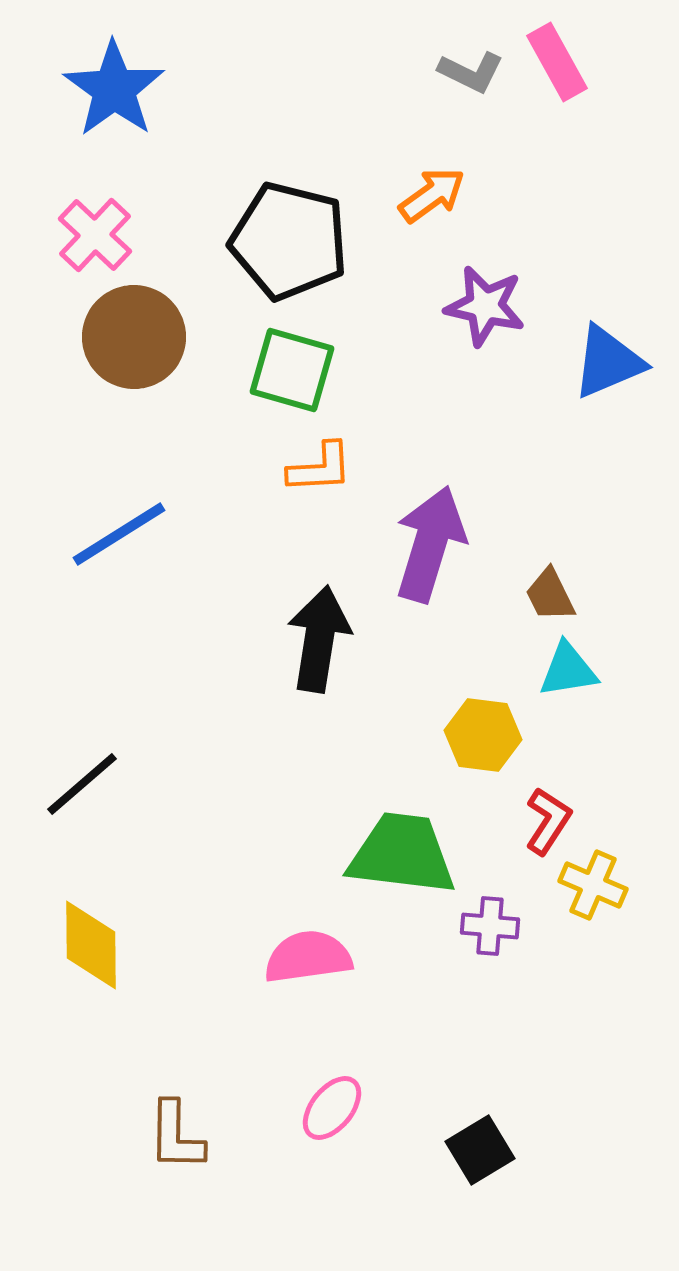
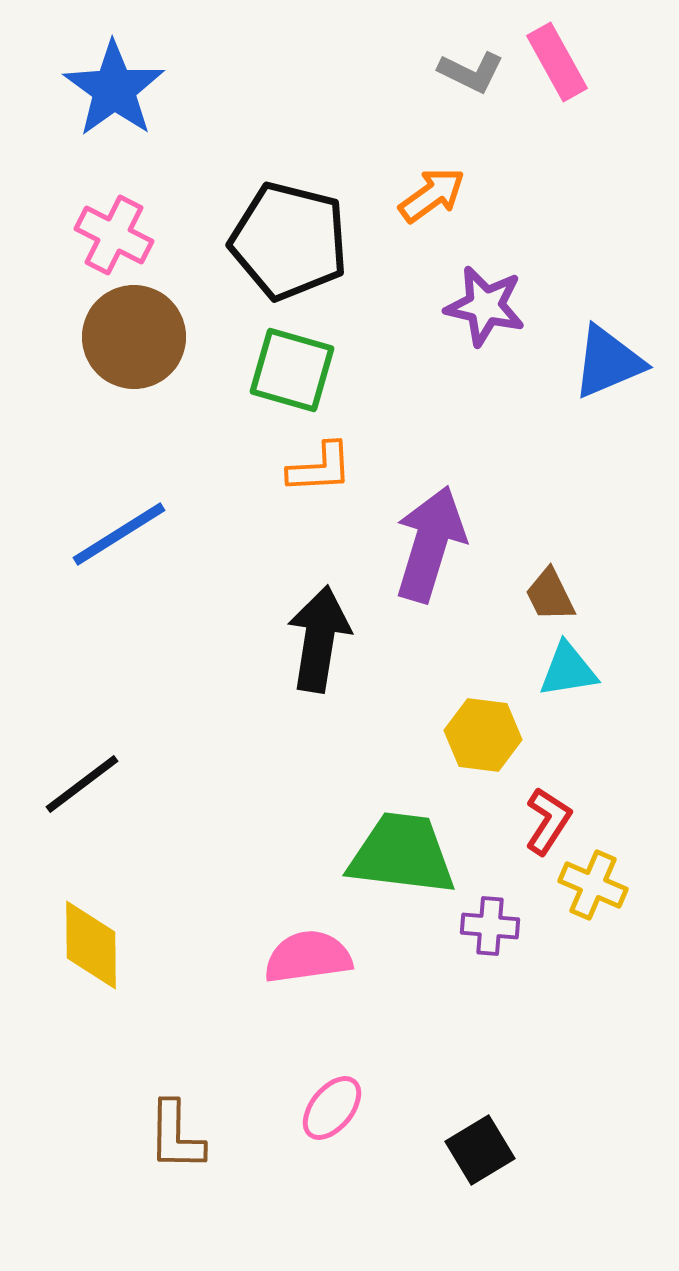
pink cross: moved 19 px right; rotated 16 degrees counterclockwise
black line: rotated 4 degrees clockwise
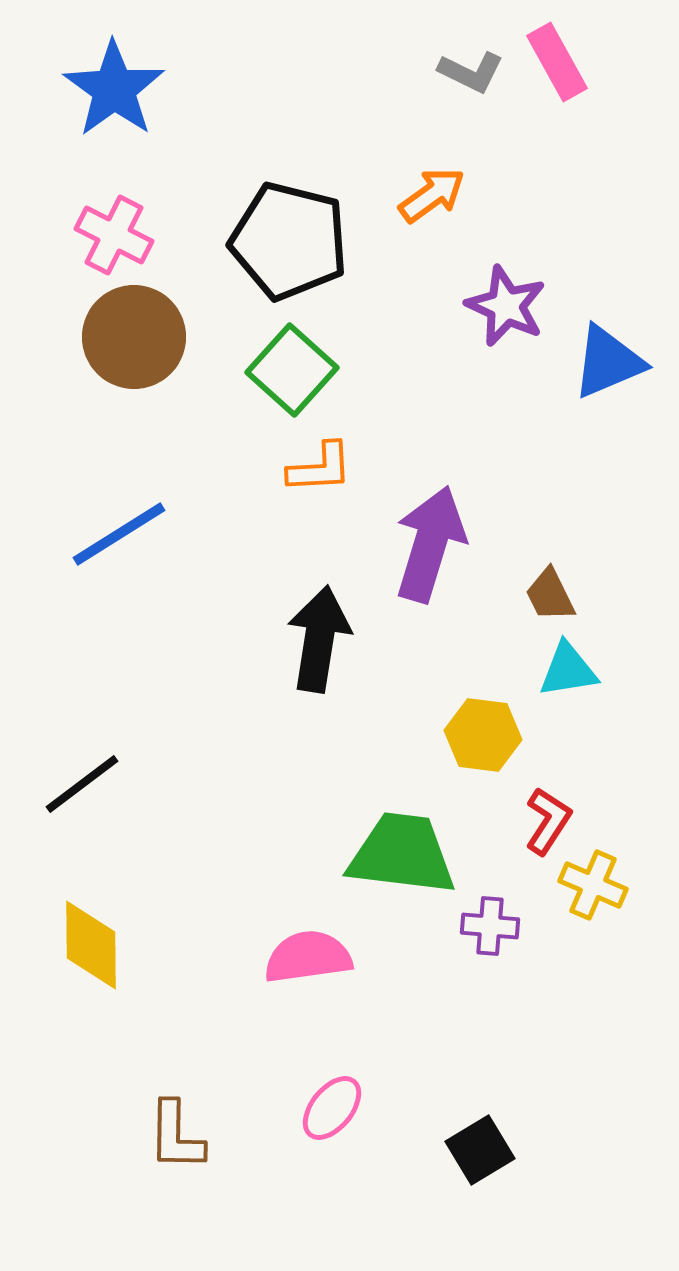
purple star: moved 21 px right; rotated 12 degrees clockwise
green square: rotated 26 degrees clockwise
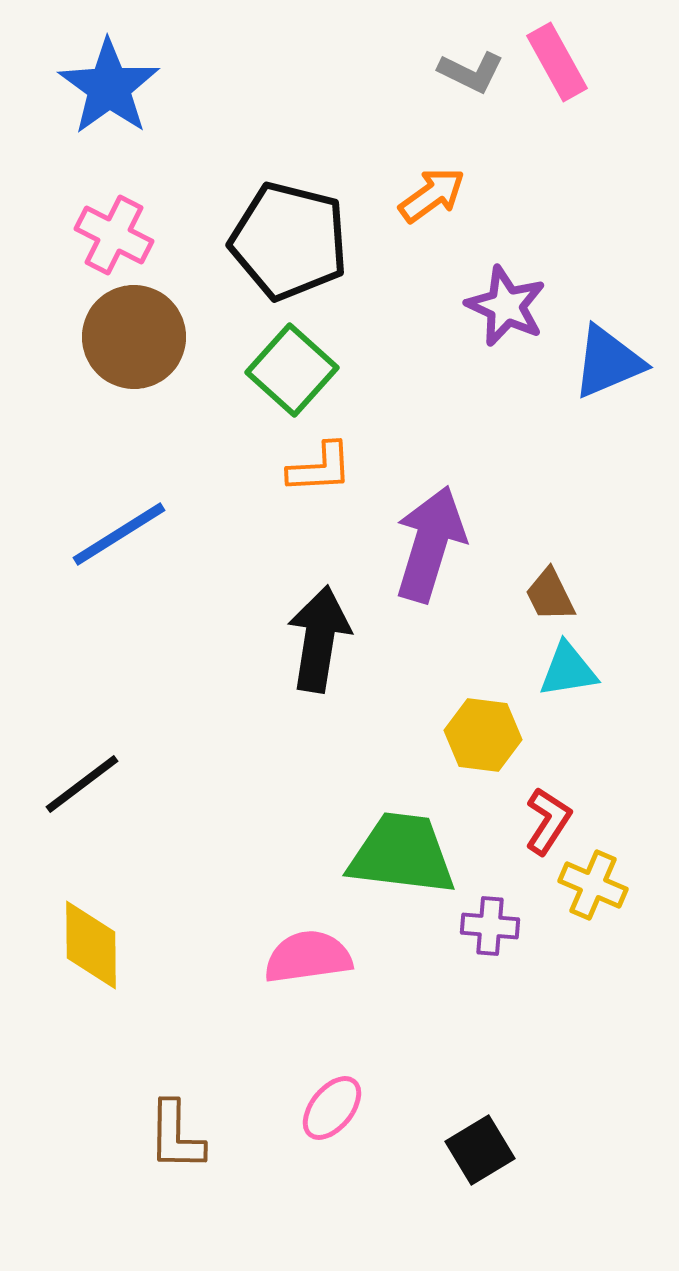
blue star: moved 5 px left, 2 px up
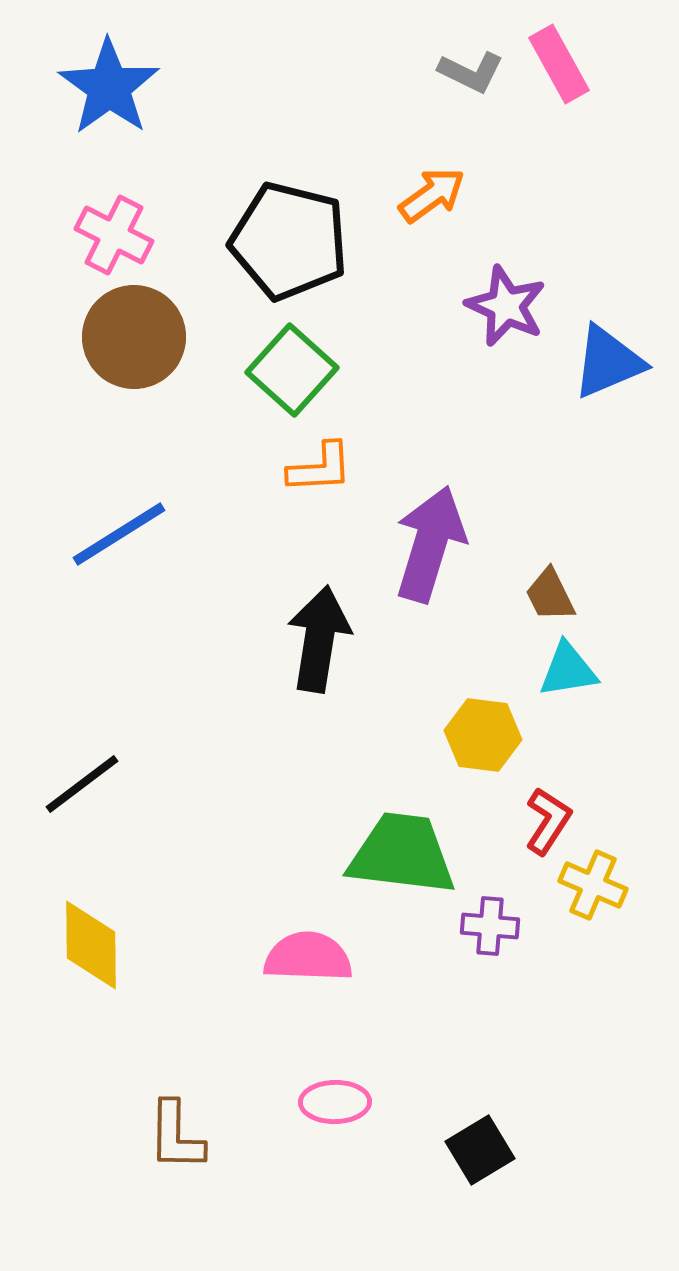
pink rectangle: moved 2 px right, 2 px down
pink semicircle: rotated 10 degrees clockwise
pink ellipse: moved 3 px right, 6 px up; rotated 50 degrees clockwise
